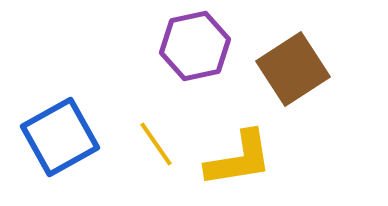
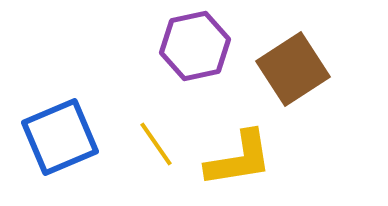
blue square: rotated 6 degrees clockwise
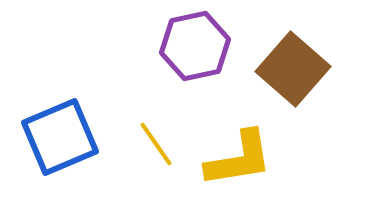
brown square: rotated 16 degrees counterclockwise
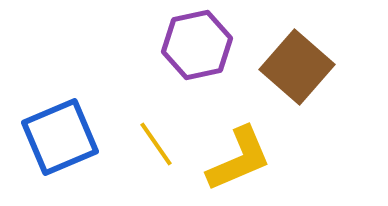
purple hexagon: moved 2 px right, 1 px up
brown square: moved 4 px right, 2 px up
yellow L-shape: rotated 14 degrees counterclockwise
